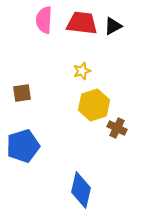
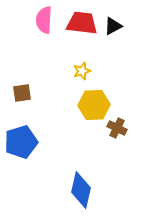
yellow hexagon: rotated 16 degrees clockwise
blue pentagon: moved 2 px left, 4 px up
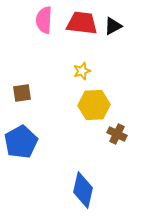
brown cross: moved 6 px down
blue pentagon: rotated 12 degrees counterclockwise
blue diamond: moved 2 px right
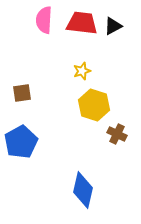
yellow hexagon: rotated 20 degrees clockwise
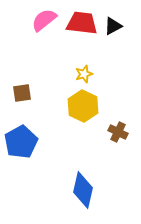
pink semicircle: rotated 48 degrees clockwise
yellow star: moved 2 px right, 3 px down
yellow hexagon: moved 11 px left, 1 px down; rotated 8 degrees clockwise
brown cross: moved 1 px right, 2 px up
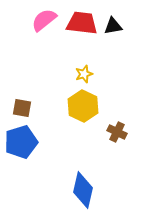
black triangle: rotated 18 degrees clockwise
brown square: moved 15 px down; rotated 18 degrees clockwise
brown cross: moved 1 px left
blue pentagon: rotated 12 degrees clockwise
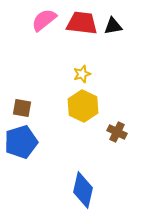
yellow star: moved 2 px left
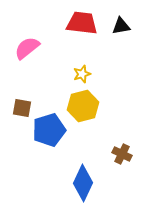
pink semicircle: moved 17 px left, 28 px down
black triangle: moved 8 px right
yellow hexagon: rotated 20 degrees clockwise
brown cross: moved 5 px right, 22 px down
blue pentagon: moved 28 px right, 12 px up
blue diamond: moved 7 px up; rotated 12 degrees clockwise
